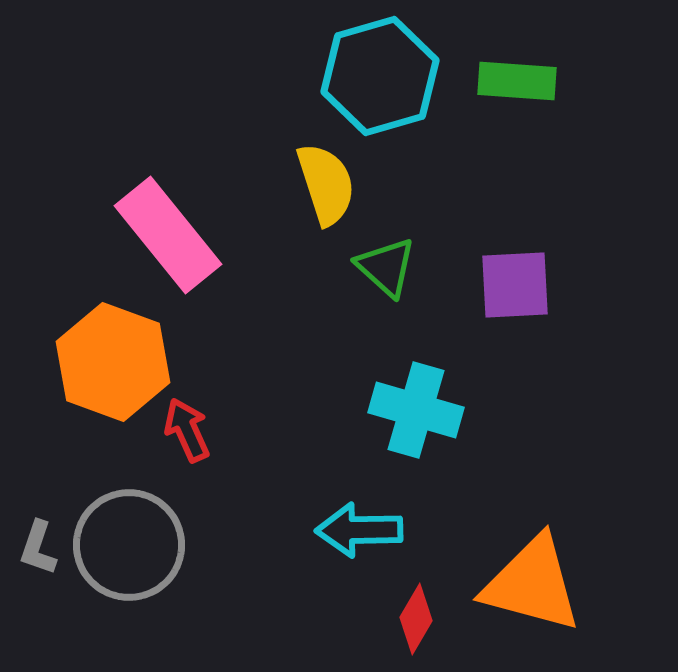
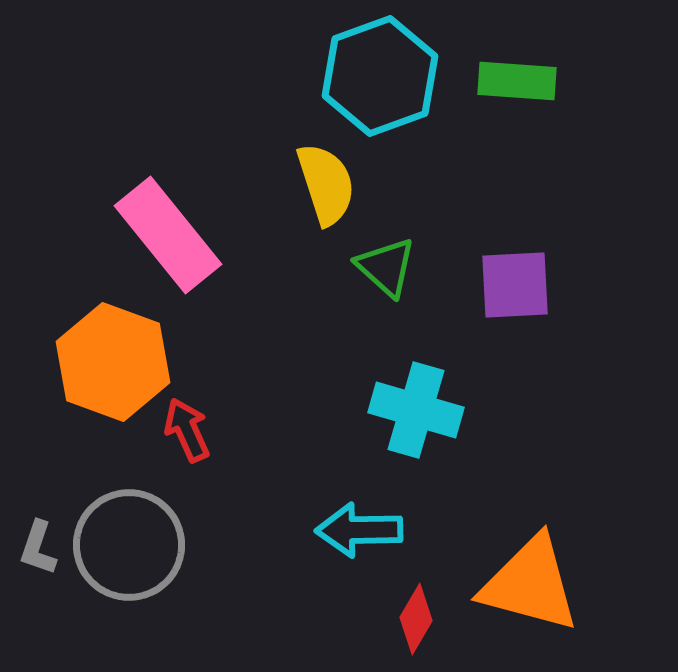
cyan hexagon: rotated 4 degrees counterclockwise
orange triangle: moved 2 px left
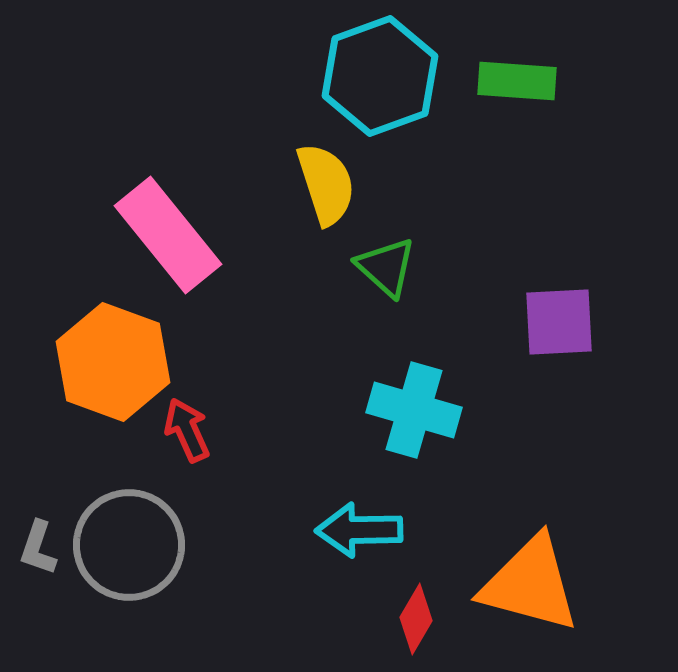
purple square: moved 44 px right, 37 px down
cyan cross: moved 2 px left
